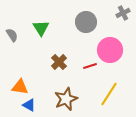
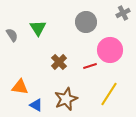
green triangle: moved 3 px left
blue triangle: moved 7 px right
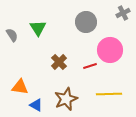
yellow line: rotated 55 degrees clockwise
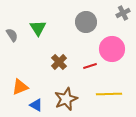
pink circle: moved 2 px right, 1 px up
orange triangle: rotated 30 degrees counterclockwise
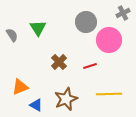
pink circle: moved 3 px left, 9 px up
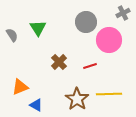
brown star: moved 11 px right; rotated 15 degrees counterclockwise
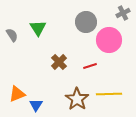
orange triangle: moved 3 px left, 7 px down
blue triangle: rotated 32 degrees clockwise
